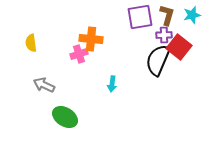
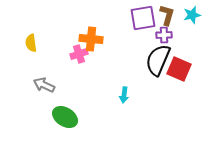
purple square: moved 3 px right, 1 px down
red square: moved 22 px down; rotated 15 degrees counterclockwise
cyan arrow: moved 12 px right, 11 px down
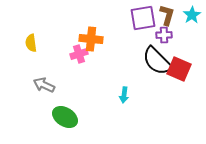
cyan star: rotated 18 degrees counterclockwise
black semicircle: moved 1 px left, 1 px down; rotated 68 degrees counterclockwise
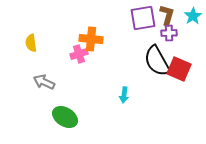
cyan star: moved 1 px right, 1 px down
purple cross: moved 5 px right, 2 px up
black semicircle: rotated 16 degrees clockwise
gray arrow: moved 3 px up
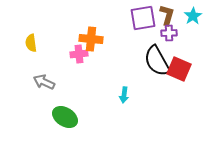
pink cross: rotated 12 degrees clockwise
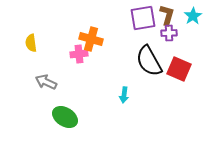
orange cross: rotated 10 degrees clockwise
black semicircle: moved 8 px left
gray arrow: moved 2 px right
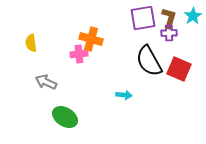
brown L-shape: moved 2 px right, 3 px down
cyan arrow: rotated 91 degrees counterclockwise
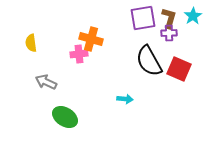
cyan arrow: moved 1 px right, 4 px down
